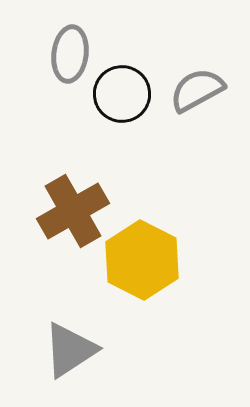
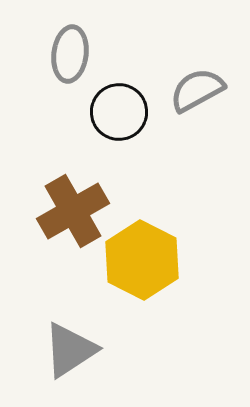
black circle: moved 3 px left, 18 px down
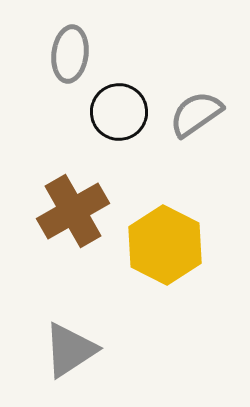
gray semicircle: moved 1 px left, 24 px down; rotated 6 degrees counterclockwise
yellow hexagon: moved 23 px right, 15 px up
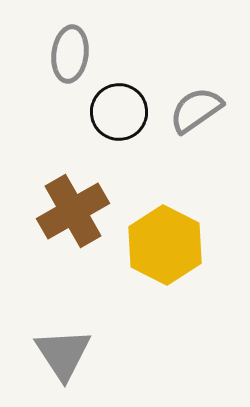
gray semicircle: moved 4 px up
gray triangle: moved 7 px left, 4 px down; rotated 30 degrees counterclockwise
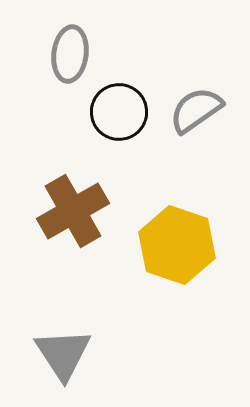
yellow hexagon: moved 12 px right; rotated 8 degrees counterclockwise
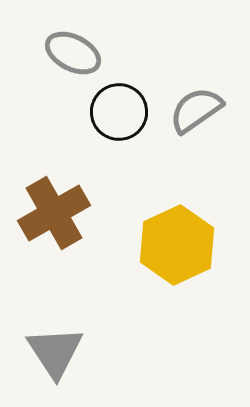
gray ellipse: moved 3 px right, 1 px up; rotated 70 degrees counterclockwise
brown cross: moved 19 px left, 2 px down
yellow hexagon: rotated 16 degrees clockwise
gray triangle: moved 8 px left, 2 px up
